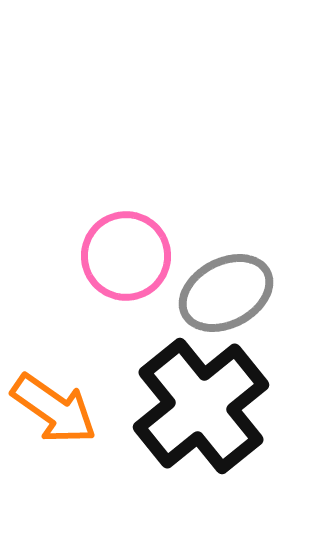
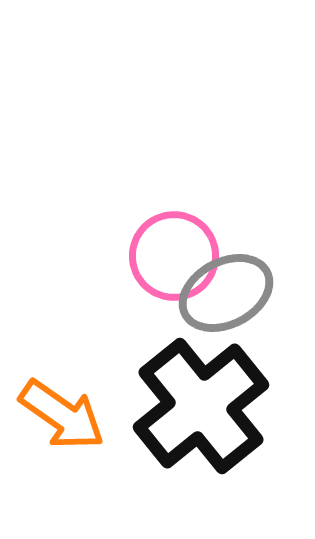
pink circle: moved 48 px right
orange arrow: moved 8 px right, 6 px down
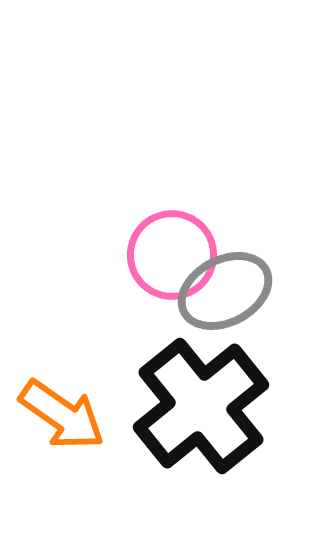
pink circle: moved 2 px left, 1 px up
gray ellipse: moved 1 px left, 2 px up
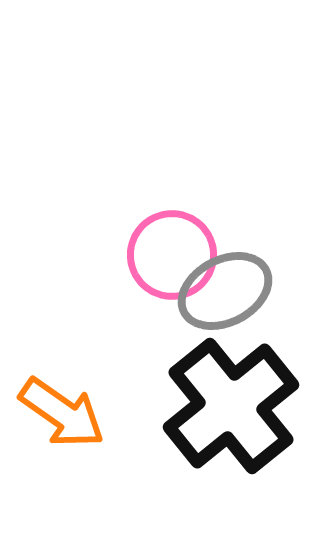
black cross: moved 30 px right
orange arrow: moved 2 px up
